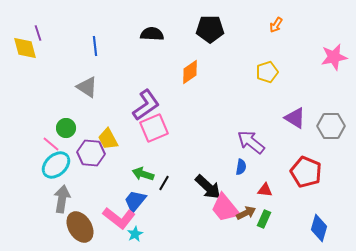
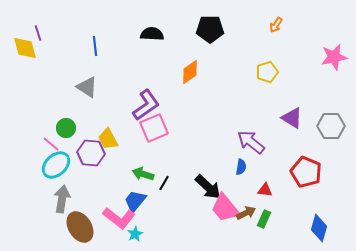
purple triangle: moved 3 px left
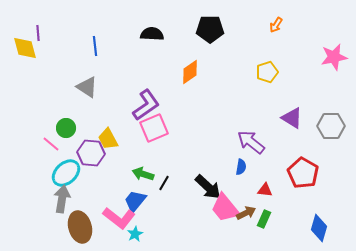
purple line: rotated 14 degrees clockwise
cyan ellipse: moved 10 px right, 8 px down
red pentagon: moved 3 px left, 1 px down; rotated 8 degrees clockwise
brown ellipse: rotated 16 degrees clockwise
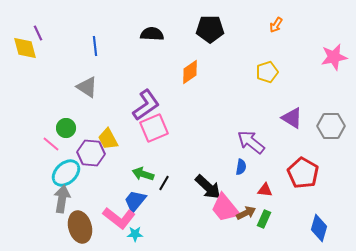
purple line: rotated 21 degrees counterclockwise
cyan star: rotated 28 degrees clockwise
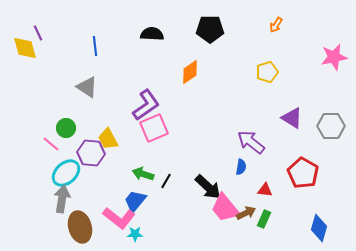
black line: moved 2 px right, 2 px up
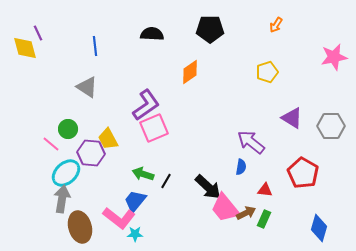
green circle: moved 2 px right, 1 px down
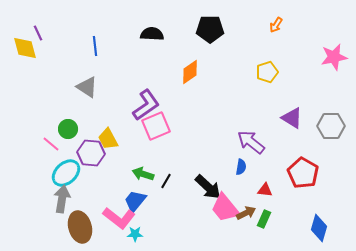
pink square: moved 2 px right, 2 px up
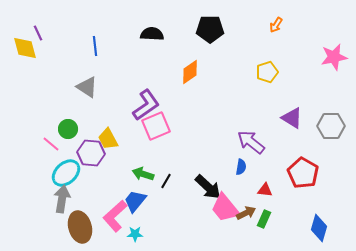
pink L-shape: moved 4 px left, 2 px up; rotated 100 degrees clockwise
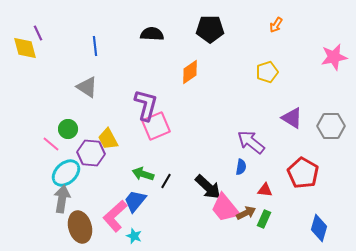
purple L-shape: rotated 40 degrees counterclockwise
cyan star: moved 1 px left, 2 px down; rotated 21 degrees clockwise
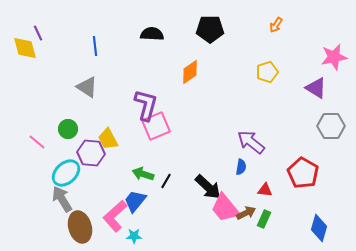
purple triangle: moved 24 px right, 30 px up
pink line: moved 14 px left, 2 px up
gray arrow: rotated 40 degrees counterclockwise
cyan star: rotated 21 degrees counterclockwise
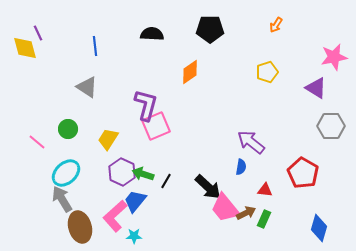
yellow trapezoid: rotated 60 degrees clockwise
purple hexagon: moved 31 px right, 19 px down; rotated 20 degrees clockwise
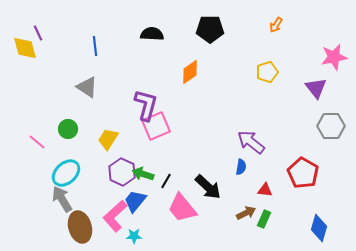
purple triangle: rotated 20 degrees clockwise
pink trapezoid: moved 43 px left
